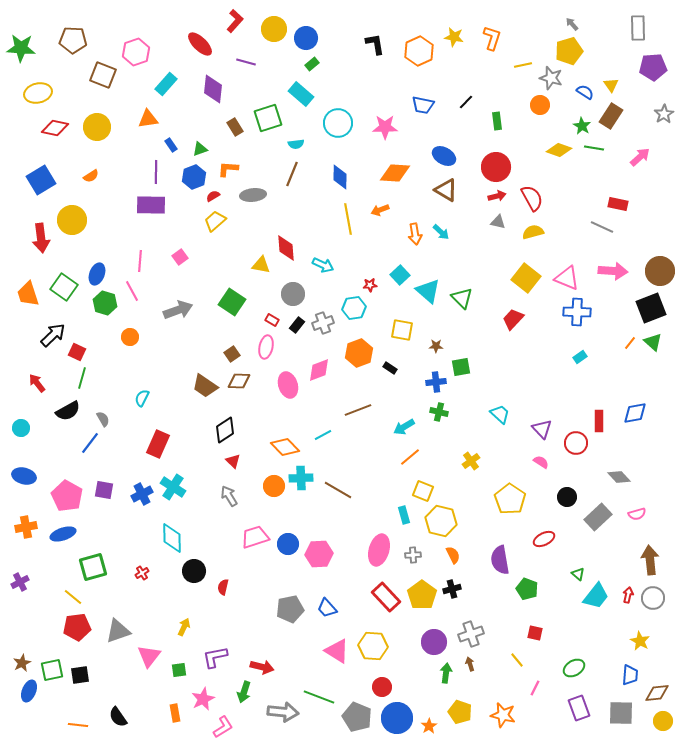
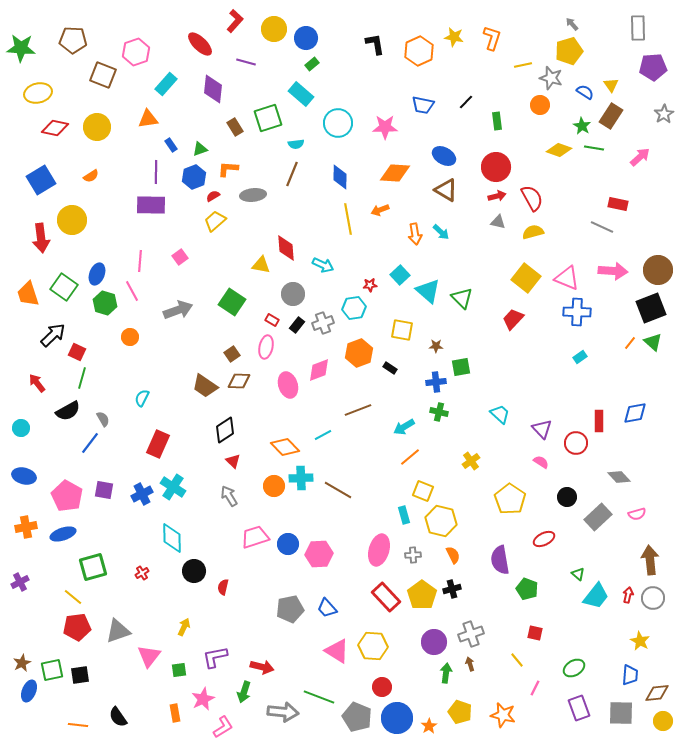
brown circle at (660, 271): moved 2 px left, 1 px up
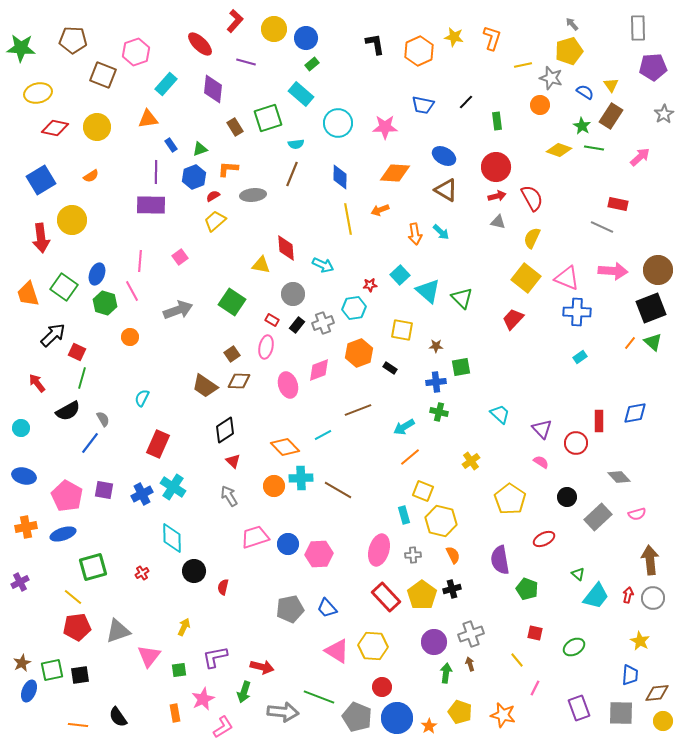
yellow semicircle at (533, 232): moved 1 px left, 6 px down; rotated 50 degrees counterclockwise
green ellipse at (574, 668): moved 21 px up
